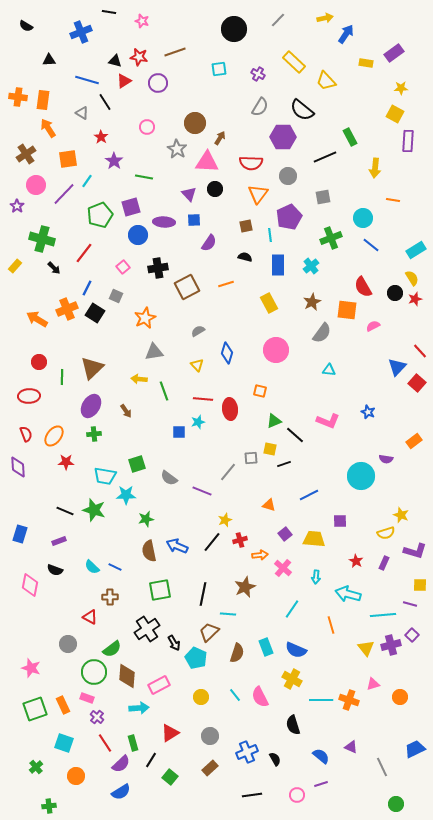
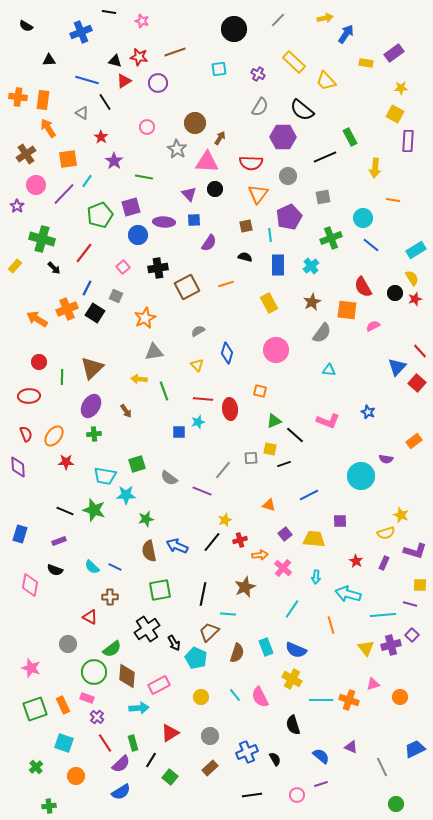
gray line at (228, 472): moved 5 px left, 2 px up
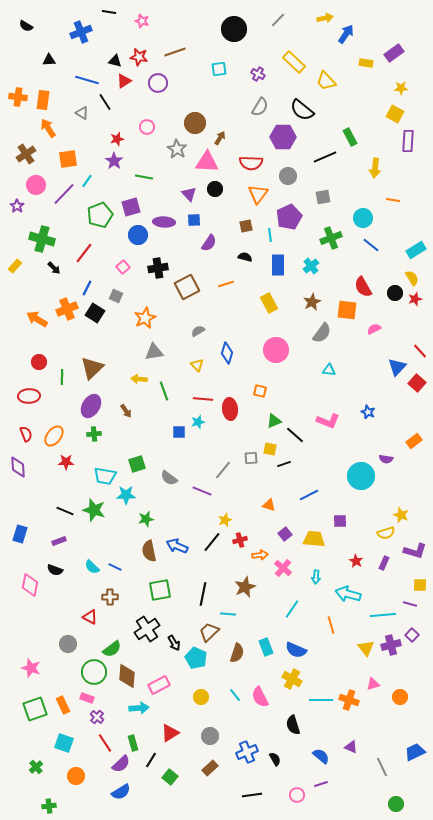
red star at (101, 137): moved 16 px right, 2 px down; rotated 24 degrees clockwise
pink semicircle at (373, 326): moved 1 px right, 3 px down
blue trapezoid at (415, 749): moved 3 px down
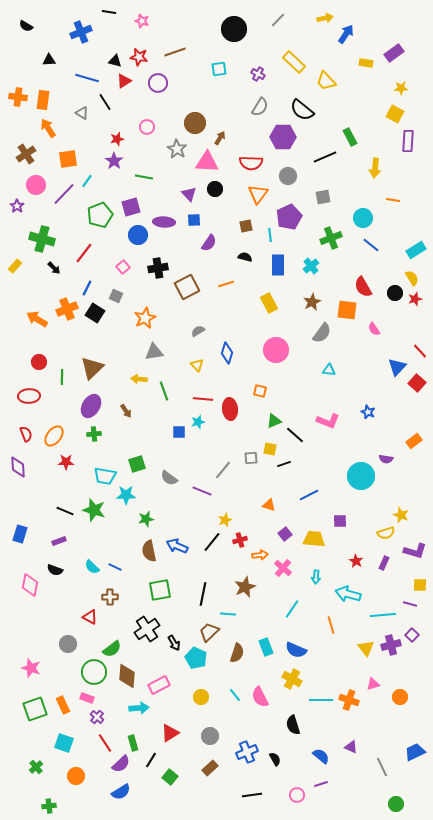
blue line at (87, 80): moved 2 px up
pink semicircle at (374, 329): rotated 96 degrees counterclockwise
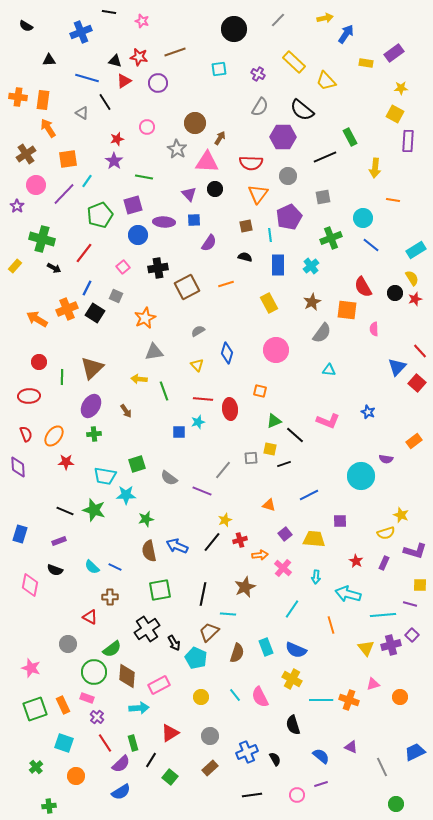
purple square at (131, 207): moved 2 px right, 2 px up
black arrow at (54, 268): rotated 16 degrees counterclockwise
pink semicircle at (374, 329): rotated 32 degrees clockwise
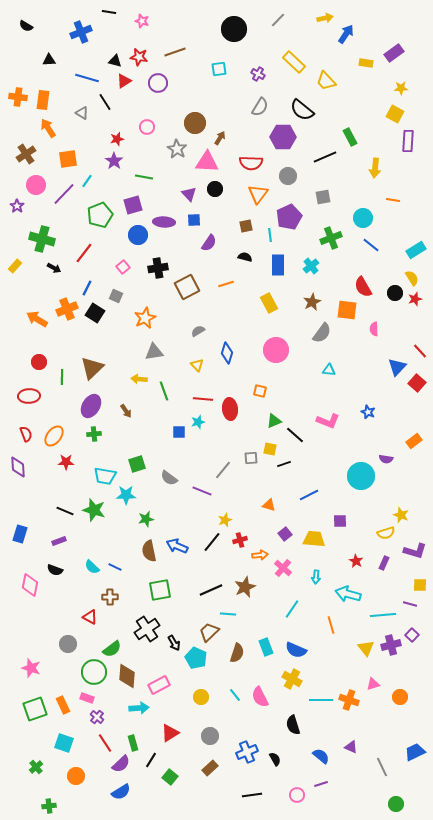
black line at (203, 594): moved 8 px right, 4 px up; rotated 55 degrees clockwise
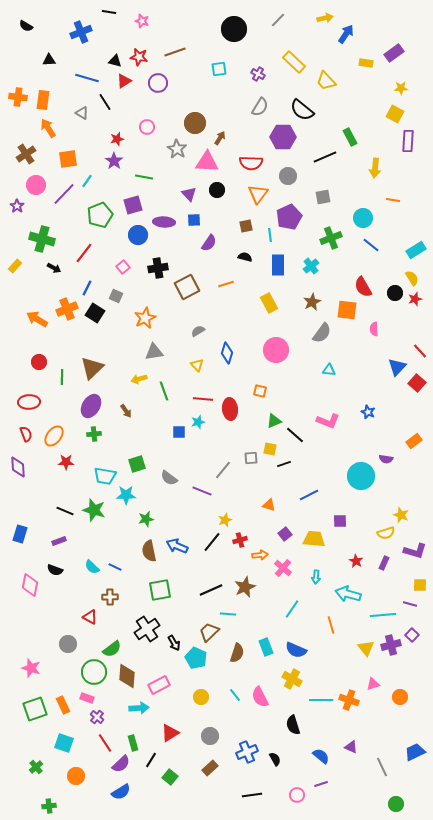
black circle at (215, 189): moved 2 px right, 1 px down
yellow arrow at (139, 379): rotated 21 degrees counterclockwise
red ellipse at (29, 396): moved 6 px down
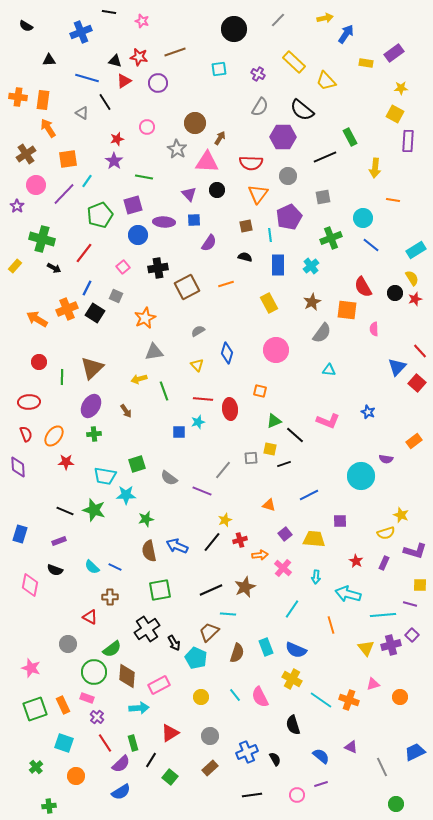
cyan line at (321, 700): rotated 35 degrees clockwise
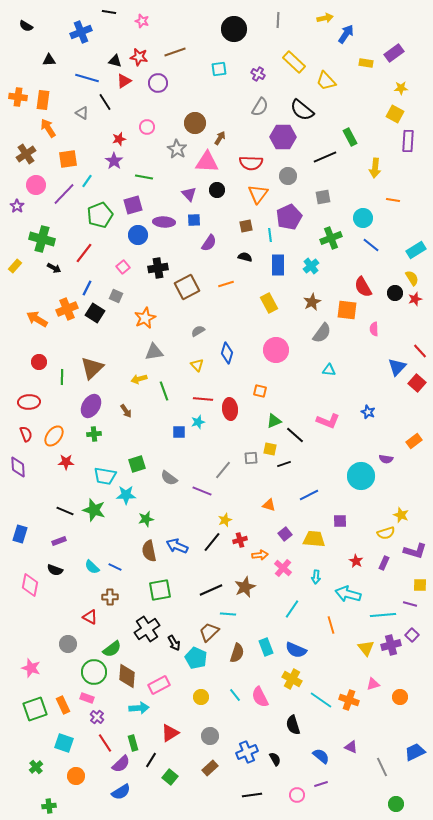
gray line at (278, 20): rotated 42 degrees counterclockwise
red star at (117, 139): moved 2 px right
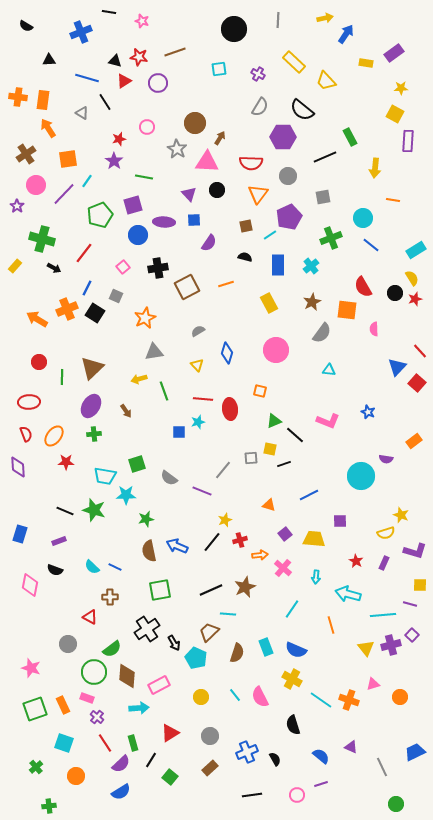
cyan line at (270, 235): rotated 64 degrees clockwise
